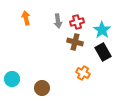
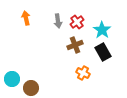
red cross: rotated 24 degrees counterclockwise
brown cross: moved 3 px down; rotated 35 degrees counterclockwise
brown circle: moved 11 px left
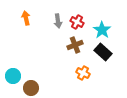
red cross: rotated 24 degrees counterclockwise
black rectangle: rotated 18 degrees counterclockwise
cyan circle: moved 1 px right, 3 px up
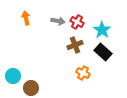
gray arrow: rotated 72 degrees counterclockwise
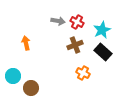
orange arrow: moved 25 px down
cyan star: rotated 12 degrees clockwise
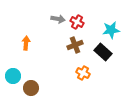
gray arrow: moved 2 px up
cyan star: moved 9 px right; rotated 18 degrees clockwise
orange arrow: rotated 16 degrees clockwise
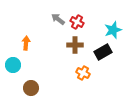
gray arrow: rotated 152 degrees counterclockwise
cyan star: moved 2 px right; rotated 12 degrees counterclockwise
brown cross: rotated 21 degrees clockwise
black rectangle: rotated 72 degrees counterclockwise
cyan circle: moved 11 px up
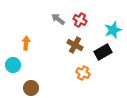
red cross: moved 3 px right, 2 px up
brown cross: rotated 28 degrees clockwise
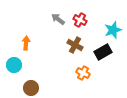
cyan circle: moved 1 px right
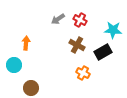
gray arrow: rotated 72 degrees counterclockwise
cyan star: rotated 24 degrees clockwise
brown cross: moved 2 px right
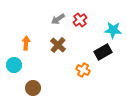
red cross: rotated 24 degrees clockwise
brown cross: moved 19 px left; rotated 14 degrees clockwise
orange cross: moved 3 px up
brown circle: moved 2 px right
